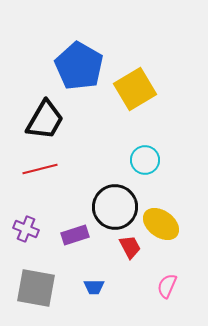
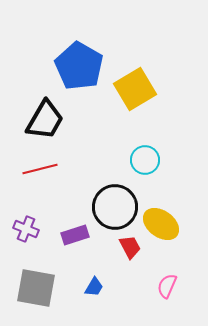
blue trapezoid: rotated 60 degrees counterclockwise
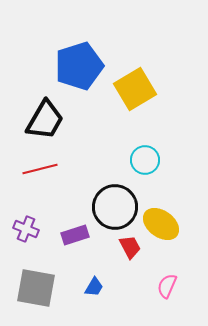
blue pentagon: rotated 24 degrees clockwise
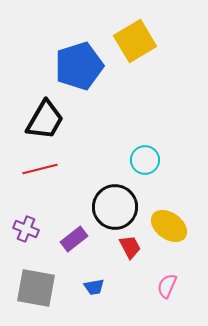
yellow square: moved 48 px up
yellow ellipse: moved 8 px right, 2 px down
purple rectangle: moved 1 px left, 4 px down; rotated 20 degrees counterclockwise
blue trapezoid: rotated 50 degrees clockwise
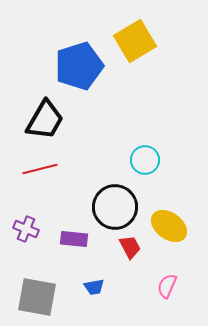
purple rectangle: rotated 44 degrees clockwise
gray square: moved 1 px right, 9 px down
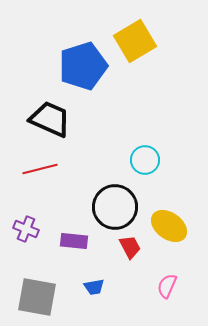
blue pentagon: moved 4 px right
black trapezoid: moved 5 px right, 1 px up; rotated 96 degrees counterclockwise
purple rectangle: moved 2 px down
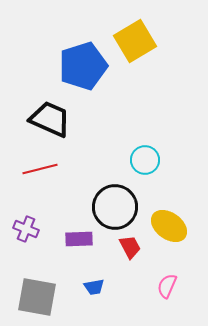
purple rectangle: moved 5 px right, 2 px up; rotated 8 degrees counterclockwise
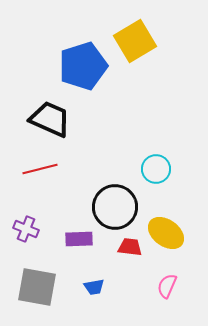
cyan circle: moved 11 px right, 9 px down
yellow ellipse: moved 3 px left, 7 px down
red trapezoid: rotated 55 degrees counterclockwise
gray square: moved 10 px up
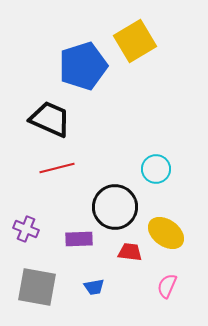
red line: moved 17 px right, 1 px up
red trapezoid: moved 5 px down
